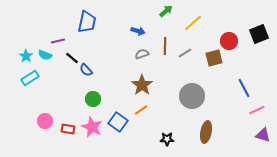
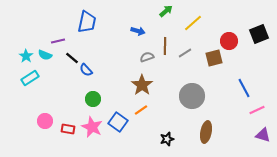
gray semicircle: moved 5 px right, 3 px down
black star: rotated 16 degrees counterclockwise
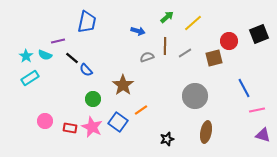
green arrow: moved 1 px right, 6 px down
brown star: moved 19 px left
gray circle: moved 3 px right
pink line: rotated 14 degrees clockwise
red rectangle: moved 2 px right, 1 px up
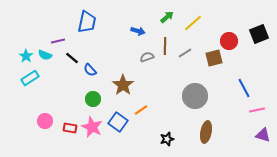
blue semicircle: moved 4 px right
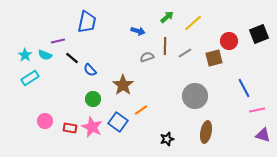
cyan star: moved 1 px left, 1 px up
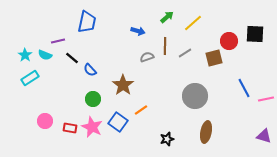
black square: moved 4 px left; rotated 24 degrees clockwise
pink line: moved 9 px right, 11 px up
purple triangle: moved 1 px right, 1 px down
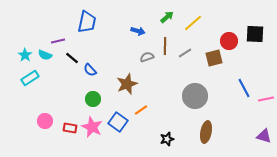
brown star: moved 4 px right, 1 px up; rotated 15 degrees clockwise
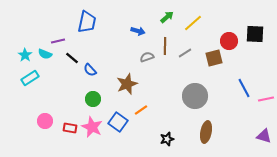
cyan semicircle: moved 1 px up
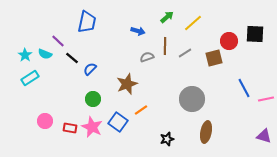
purple line: rotated 56 degrees clockwise
blue semicircle: moved 1 px up; rotated 88 degrees clockwise
gray circle: moved 3 px left, 3 px down
